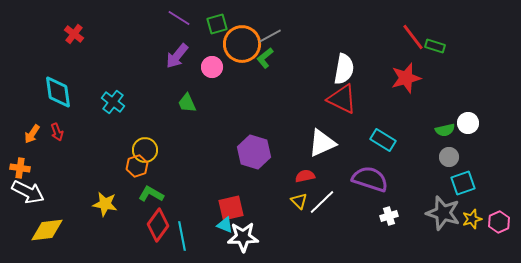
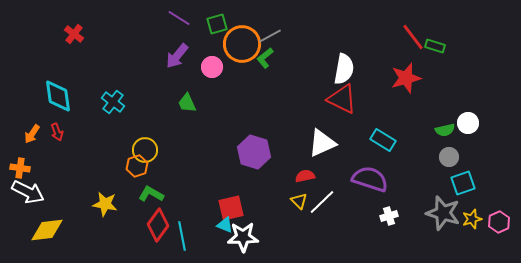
cyan diamond at (58, 92): moved 4 px down
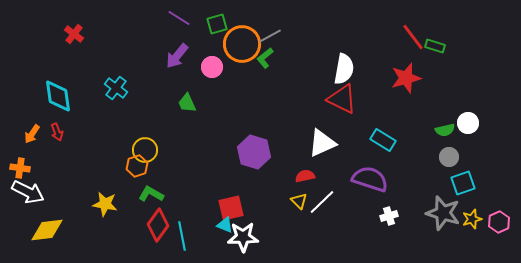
cyan cross at (113, 102): moved 3 px right, 14 px up
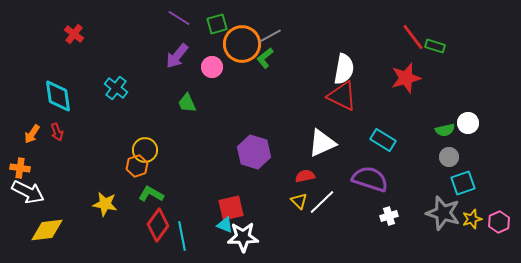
red triangle at (342, 99): moved 3 px up
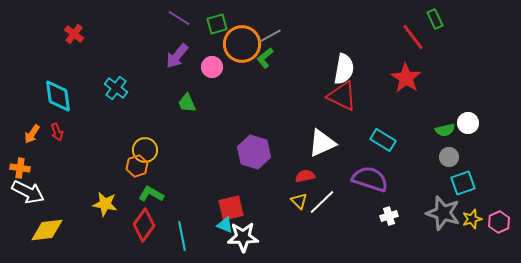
green rectangle at (435, 46): moved 27 px up; rotated 48 degrees clockwise
red star at (406, 78): rotated 24 degrees counterclockwise
red diamond at (158, 225): moved 14 px left
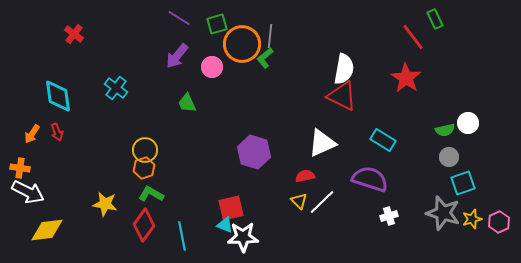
gray line at (270, 36): rotated 55 degrees counterclockwise
orange hexagon at (137, 166): moved 7 px right, 2 px down
